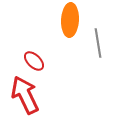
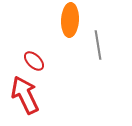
gray line: moved 2 px down
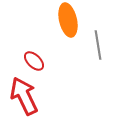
orange ellipse: moved 2 px left; rotated 16 degrees counterclockwise
red arrow: moved 1 px left, 1 px down
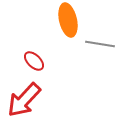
gray line: moved 2 px right, 1 px up; rotated 72 degrees counterclockwise
red arrow: moved 4 px down; rotated 111 degrees counterclockwise
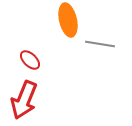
red ellipse: moved 4 px left, 1 px up
red arrow: rotated 21 degrees counterclockwise
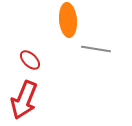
orange ellipse: rotated 8 degrees clockwise
gray line: moved 4 px left, 5 px down
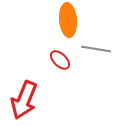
red ellipse: moved 30 px right
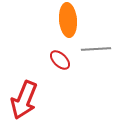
gray line: rotated 12 degrees counterclockwise
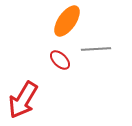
orange ellipse: moved 1 px left, 1 px down; rotated 40 degrees clockwise
red arrow: moved 1 px left; rotated 9 degrees clockwise
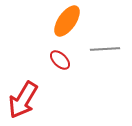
gray line: moved 9 px right
